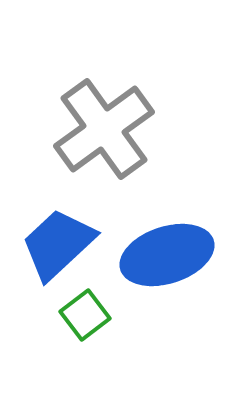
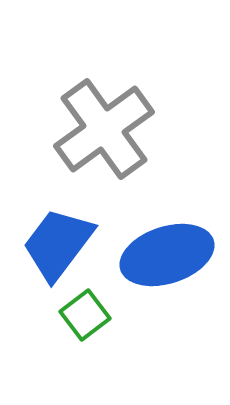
blue trapezoid: rotated 10 degrees counterclockwise
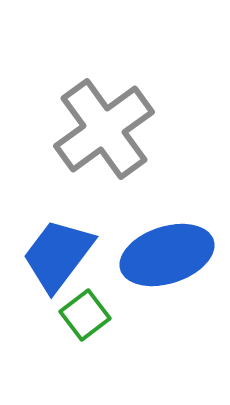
blue trapezoid: moved 11 px down
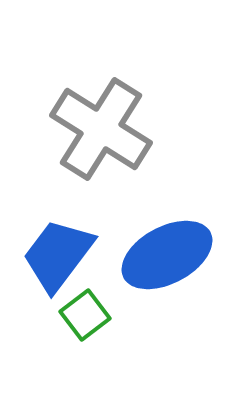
gray cross: moved 3 px left; rotated 22 degrees counterclockwise
blue ellipse: rotated 10 degrees counterclockwise
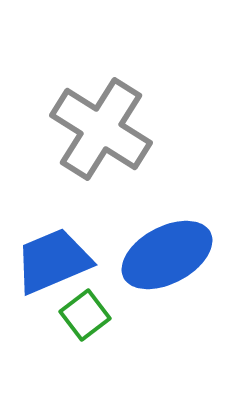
blue trapezoid: moved 5 px left, 6 px down; rotated 30 degrees clockwise
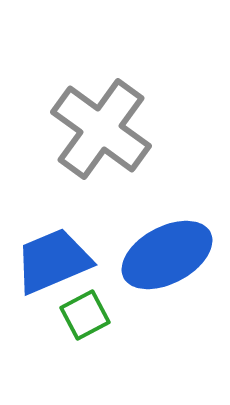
gray cross: rotated 4 degrees clockwise
green square: rotated 9 degrees clockwise
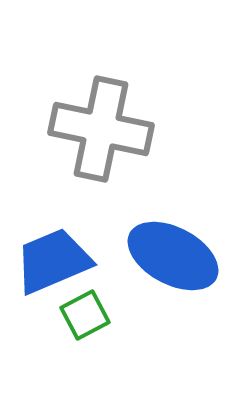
gray cross: rotated 24 degrees counterclockwise
blue ellipse: moved 6 px right, 1 px down; rotated 56 degrees clockwise
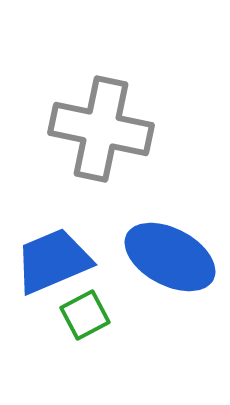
blue ellipse: moved 3 px left, 1 px down
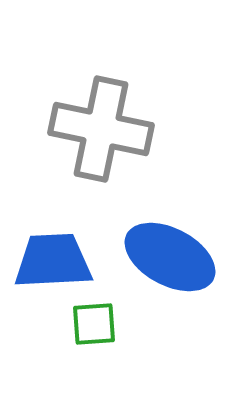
blue trapezoid: rotated 20 degrees clockwise
green square: moved 9 px right, 9 px down; rotated 24 degrees clockwise
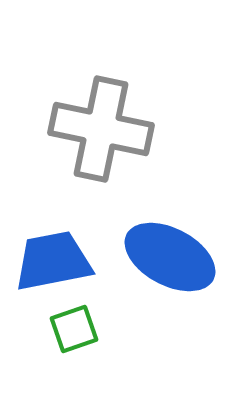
blue trapezoid: rotated 8 degrees counterclockwise
green square: moved 20 px left, 5 px down; rotated 15 degrees counterclockwise
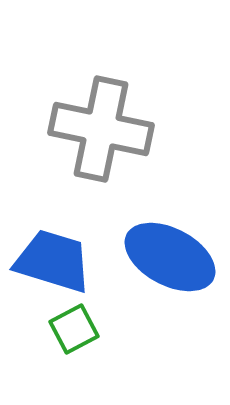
blue trapezoid: rotated 28 degrees clockwise
green square: rotated 9 degrees counterclockwise
